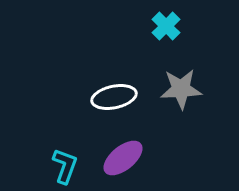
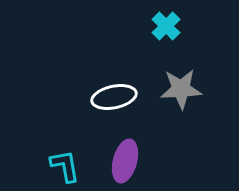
purple ellipse: moved 2 px right, 3 px down; rotated 36 degrees counterclockwise
cyan L-shape: rotated 30 degrees counterclockwise
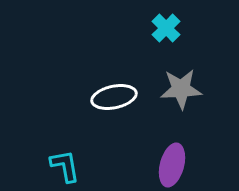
cyan cross: moved 2 px down
purple ellipse: moved 47 px right, 4 px down
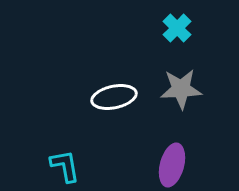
cyan cross: moved 11 px right
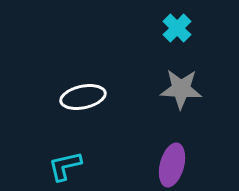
gray star: rotated 6 degrees clockwise
white ellipse: moved 31 px left
cyan L-shape: rotated 93 degrees counterclockwise
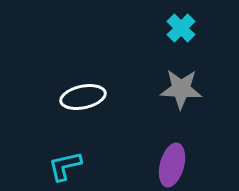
cyan cross: moved 4 px right
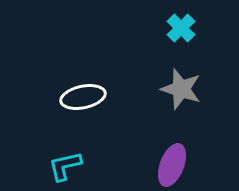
gray star: rotated 15 degrees clockwise
purple ellipse: rotated 6 degrees clockwise
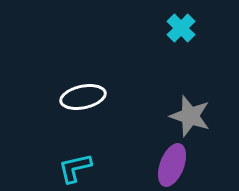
gray star: moved 9 px right, 27 px down
cyan L-shape: moved 10 px right, 2 px down
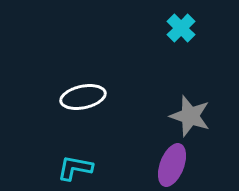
cyan L-shape: rotated 24 degrees clockwise
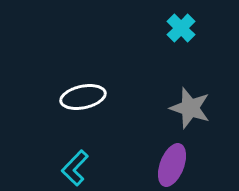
gray star: moved 8 px up
cyan L-shape: rotated 57 degrees counterclockwise
